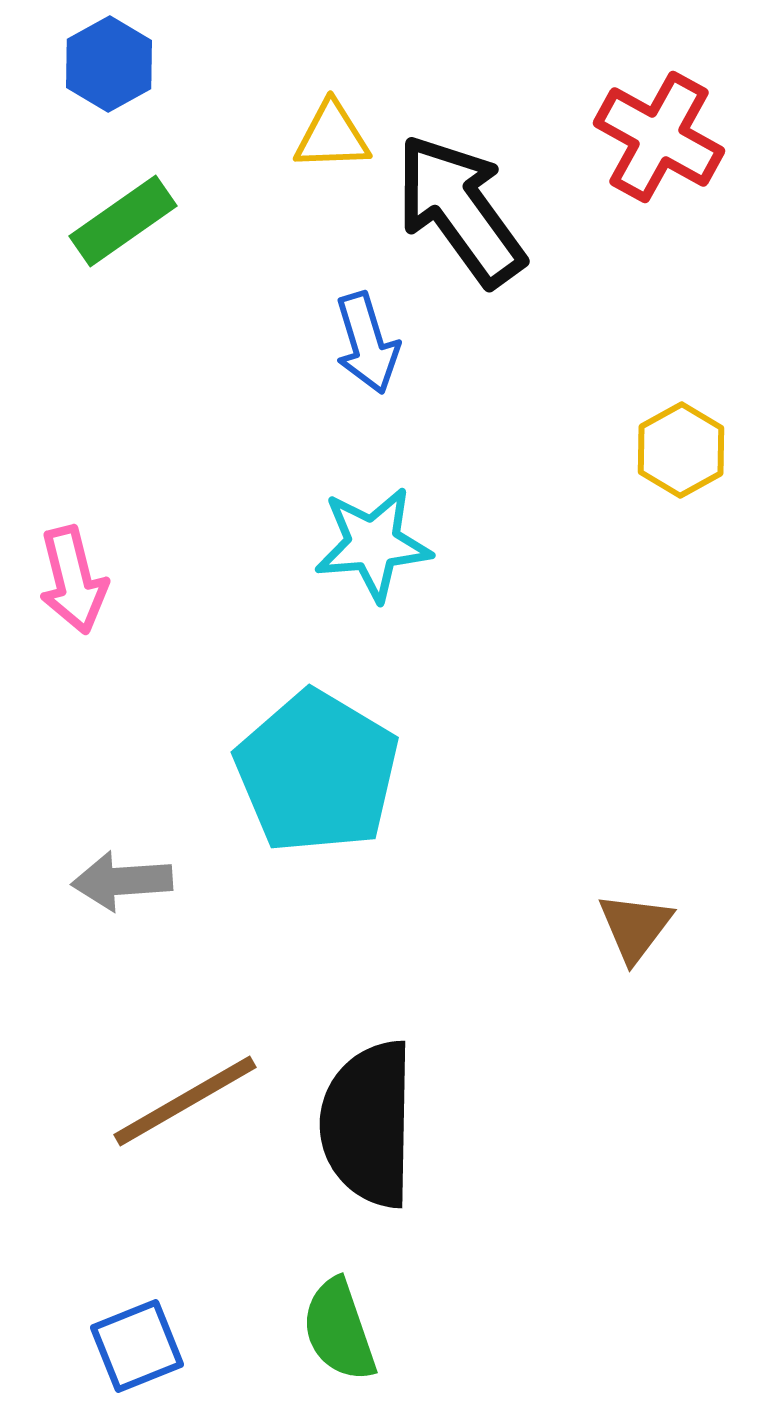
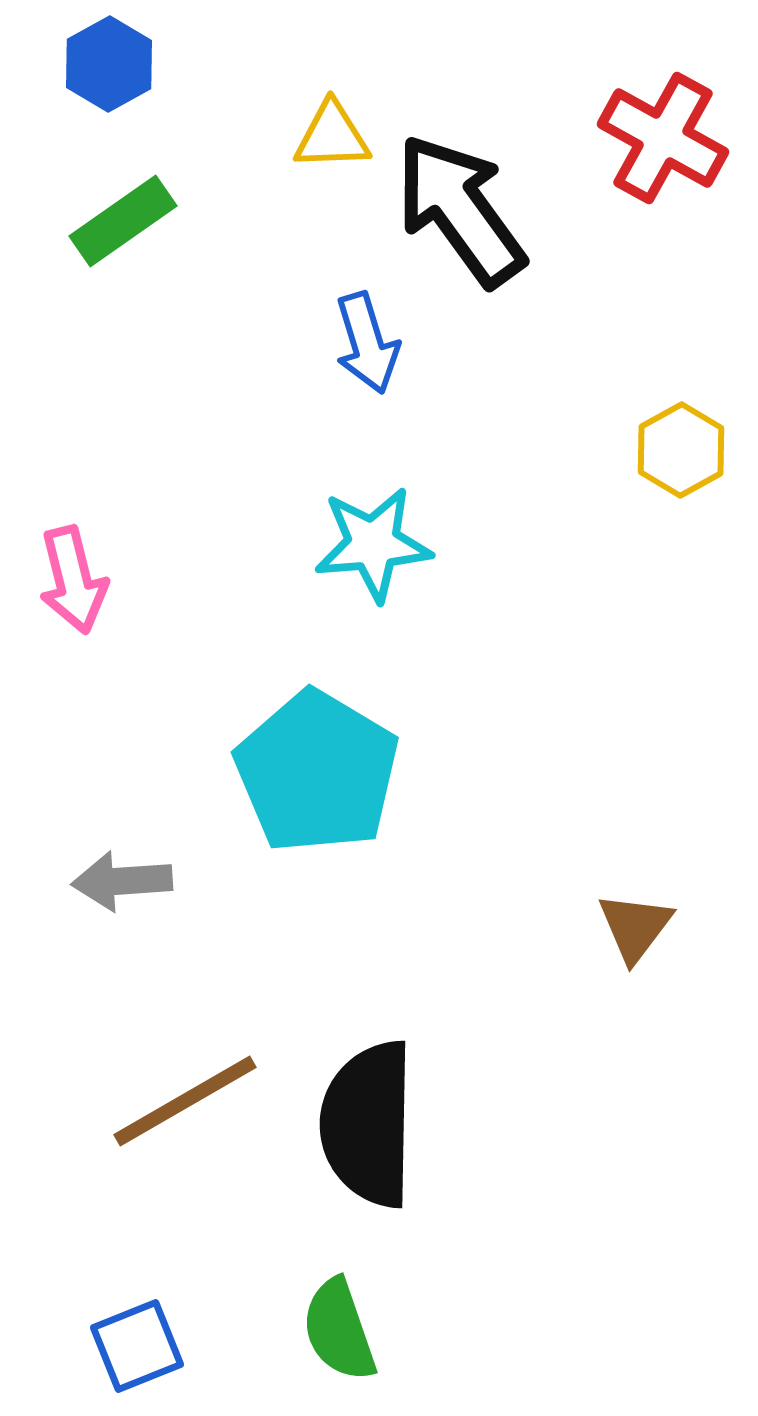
red cross: moved 4 px right, 1 px down
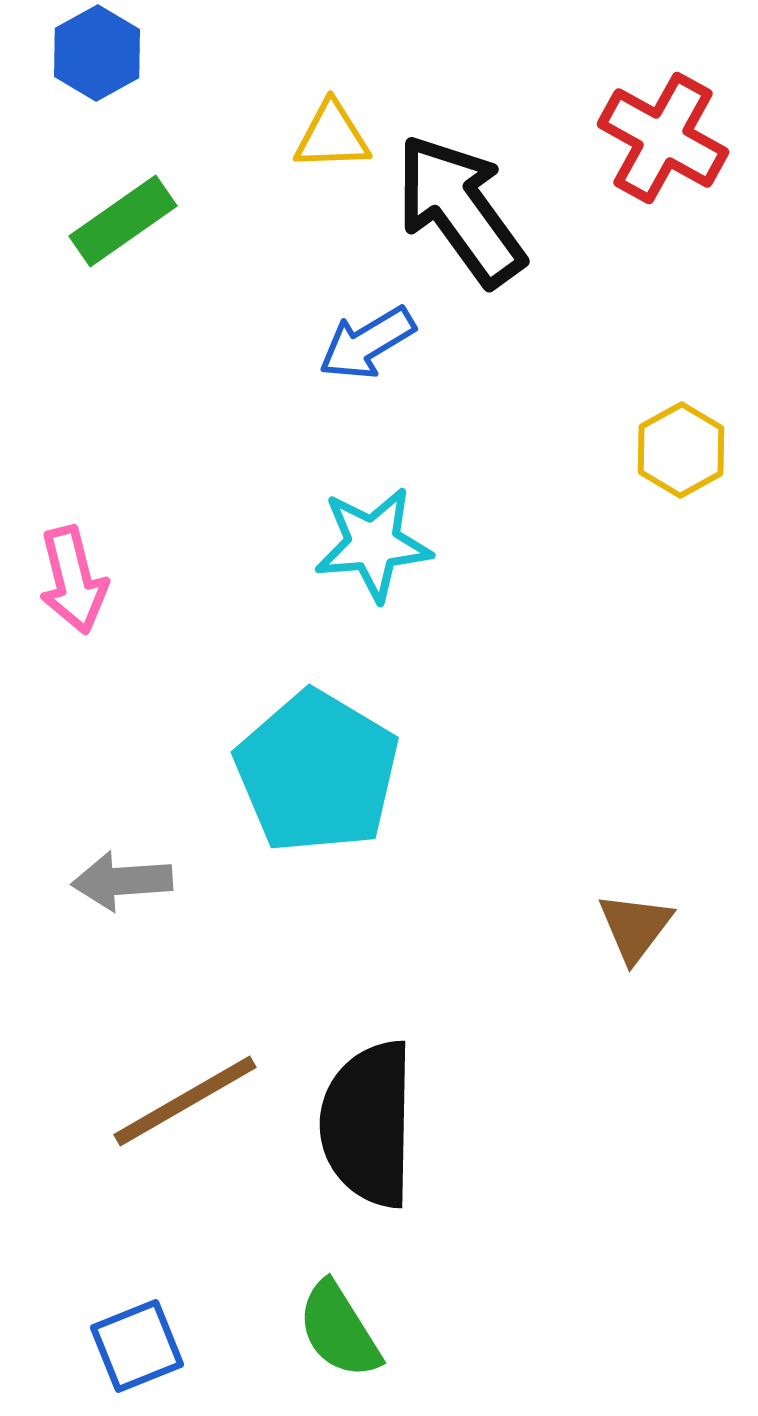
blue hexagon: moved 12 px left, 11 px up
blue arrow: rotated 76 degrees clockwise
green semicircle: rotated 13 degrees counterclockwise
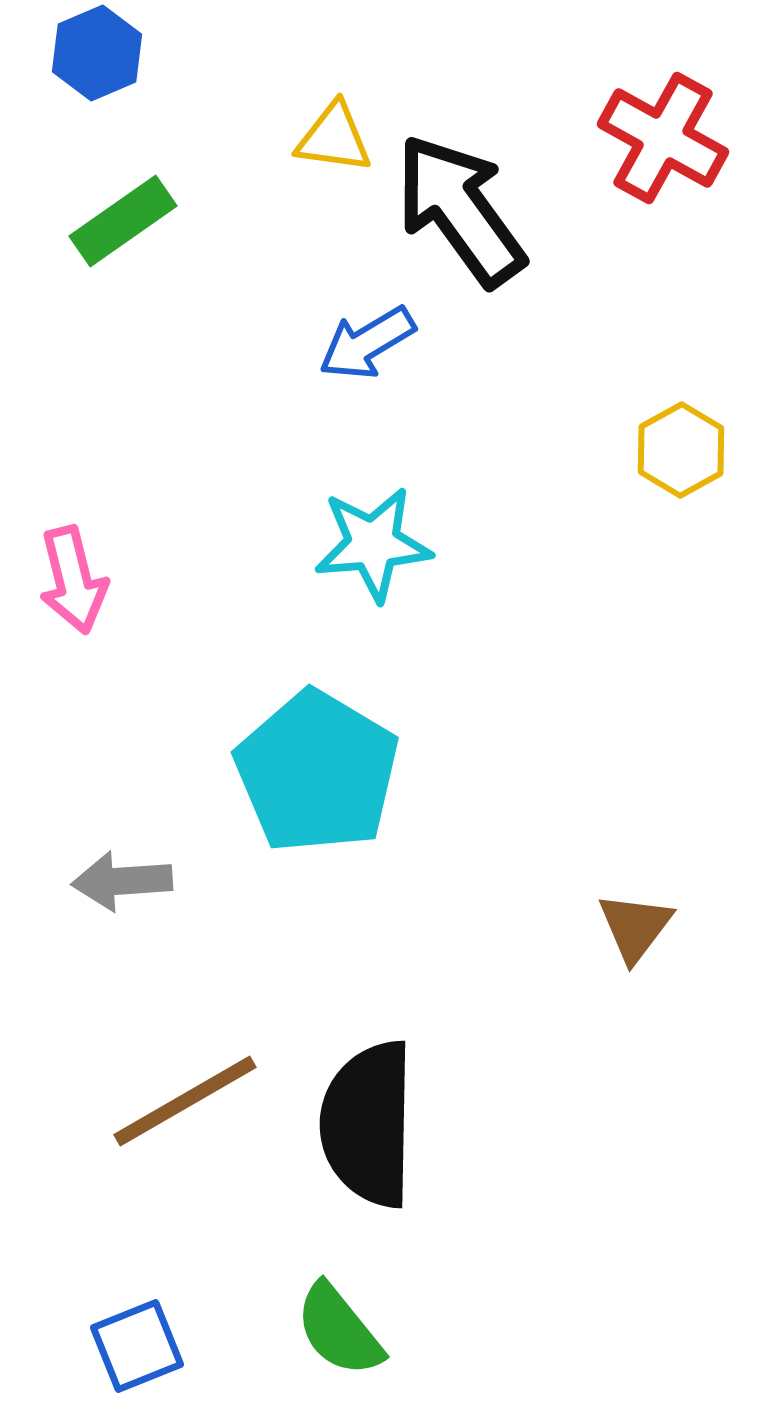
blue hexagon: rotated 6 degrees clockwise
yellow triangle: moved 2 px right, 2 px down; rotated 10 degrees clockwise
green semicircle: rotated 7 degrees counterclockwise
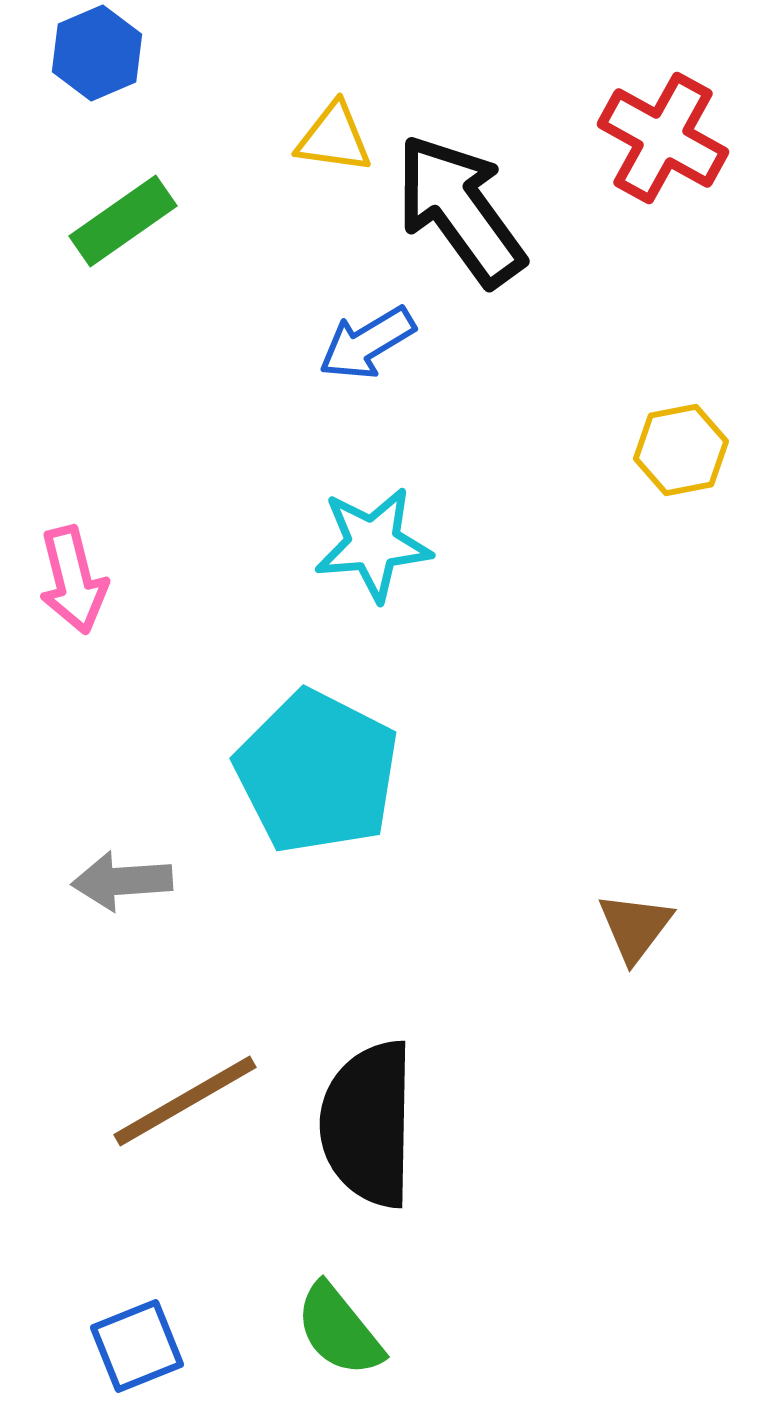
yellow hexagon: rotated 18 degrees clockwise
cyan pentagon: rotated 4 degrees counterclockwise
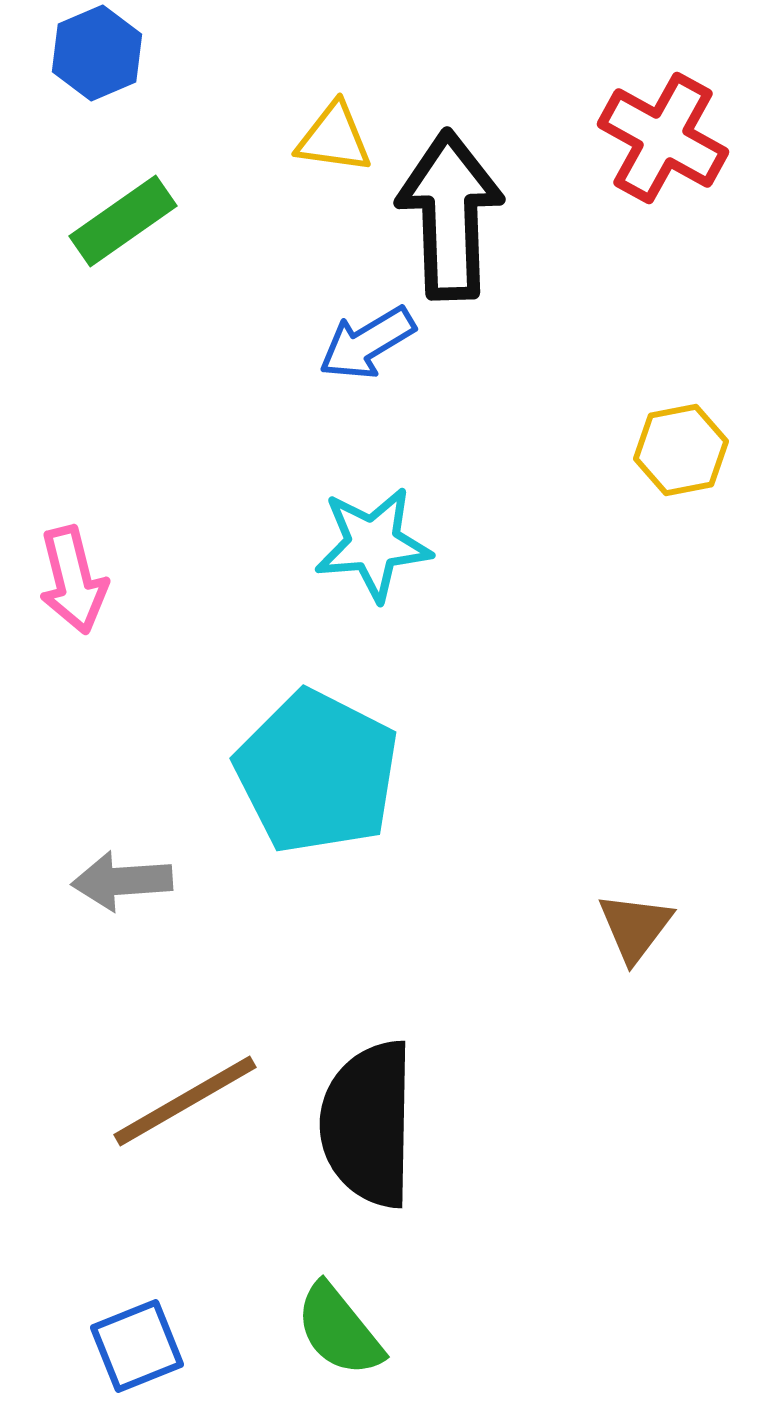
black arrow: moved 10 px left, 5 px down; rotated 34 degrees clockwise
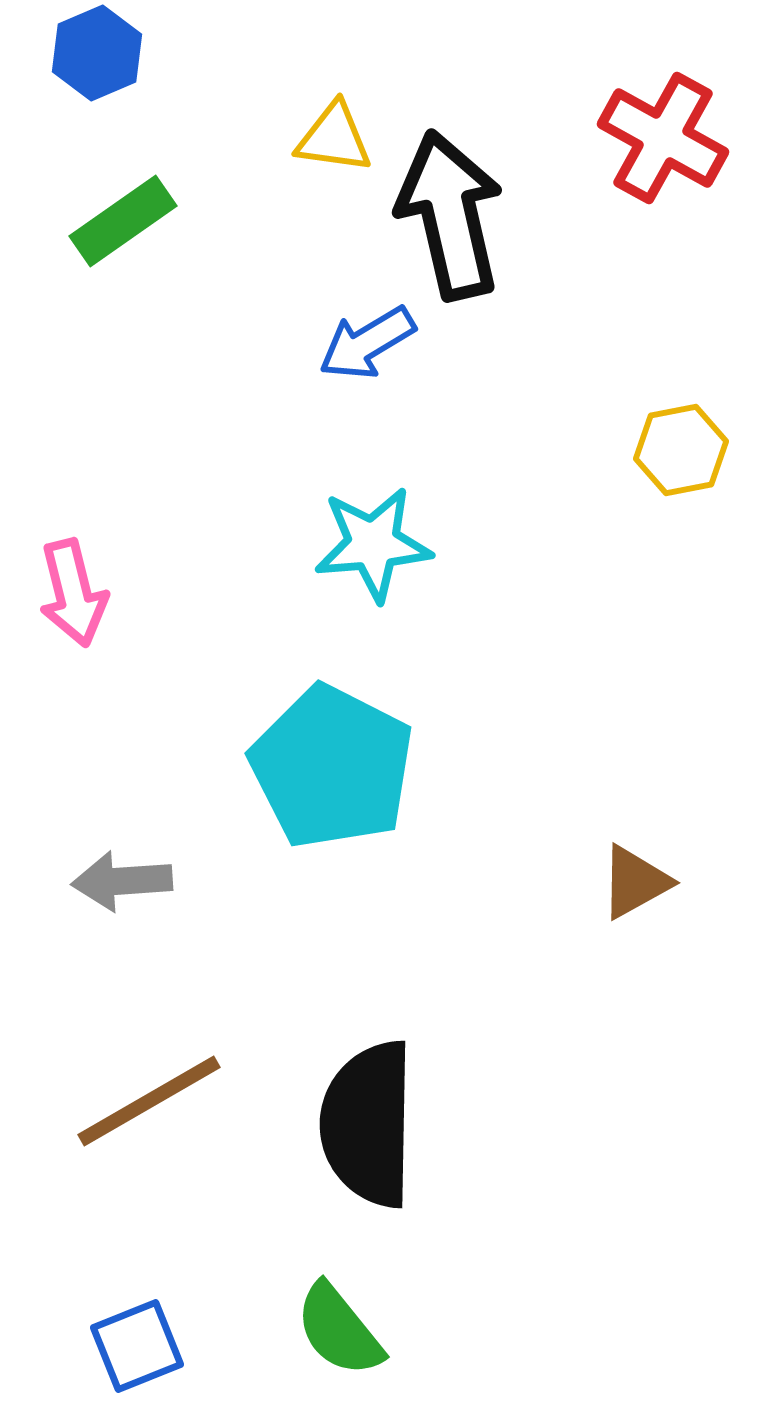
black arrow: rotated 11 degrees counterclockwise
pink arrow: moved 13 px down
cyan pentagon: moved 15 px right, 5 px up
brown triangle: moved 45 px up; rotated 24 degrees clockwise
brown line: moved 36 px left
